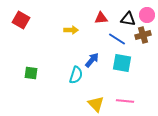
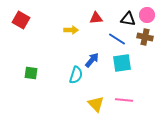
red triangle: moved 5 px left
brown cross: moved 2 px right, 2 px down; rotated 28 degrees clockwise
cyan square: rotated 18 degrees counterclockwise
pink line: moved 1 px left, 1 px up
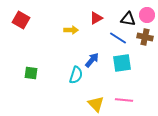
red triangle: rotated 24 degrees counterclockwise
blue line: moved 1 px right, 1 px up
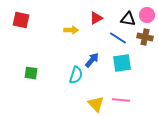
red square: rotated 18 degrees counterclockwise
pink line: moved 3 px left
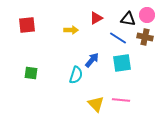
red square: moved 6 px right, 5 px down; rotated 18 degrees counterclockwise
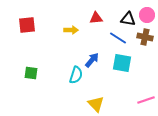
red triangle: rotated 24 degrees clockwise
cyan square: rotated 18 degrees clockwise
pink line: moved 25 px right; rotated 24 degrees counterclockwise
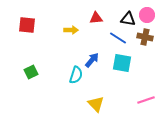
red square: rotated 12 degrees clockwise
green square: moved 1 px up; rotated 32 degrees counterclockwise
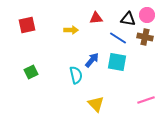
red square: rotated 18 degrees counterclockwise
cyan square: moved 5 px left, 1 px up
cyan semicircle: rotated 30 degrees counterclockwise
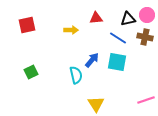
black triangle: rotated 21 degrees counterclockwise
yellow triangle: rotated 12 degrees clockwise
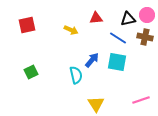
yellow arrow: rotated 24 degrees clockwise
pink line: moved 5 px left
